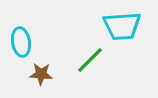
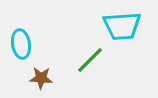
cyan ellipse: moved 2 px down
brown star: moved 4 px down
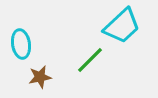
cyan trapezoid: rotated 39 degrees counterclockwise
brown star: moved 1 px left, 1 px up; rotated 15 degrees counterclockwise
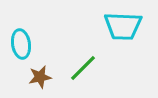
cyan trapezoid: moved 1 px right; rotated 45 degrees clockwise
green line: moved 7 px left, 8 px down
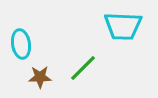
brown star: rotated 10 degrees clockwise
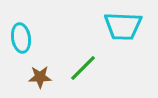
cyan ellipse: moved 6 px up
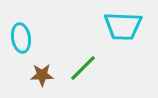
brown star: moved 2 px right, 2 px up
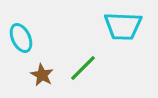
cyan ellipse: rotated 16 degrees counterclockwise
brown star: rotated 30 degrees clockwise
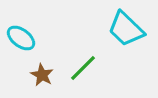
cyan trapezoid: moved 3 px right, 3 px down; rotated 42 degrees clockwise
cyan ellipse: rotated 28 degrees counterclockwise
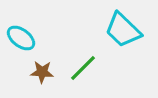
cyan trapezoid: moved 3 px left, 1 px down
brown star: moved 3 px up; rotated 25 degrees counterclockwise
